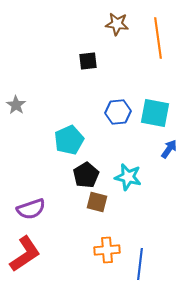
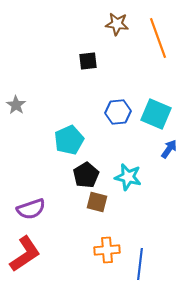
orange line: rotated 12 degrees counterclockwise
cyan square: moved 1 px right, 1 px down; rotated 12 degrees clockwise
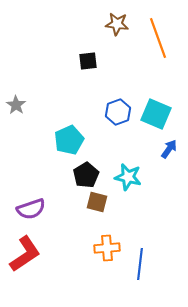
blue hexagon: rotated 15 degrees counterclockwise
orange cross: moved 2 px up
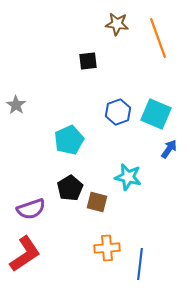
black pentagon: moved 16 px left, 13 px down
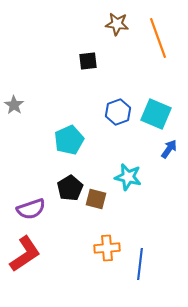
gray star: moved 2 px left
brown square: moved 1 px left, 3 px up
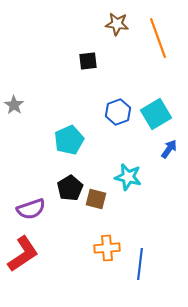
cyan square: rotated 36 degrees clockwise
red L-shape: moved 2 px left
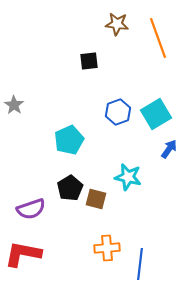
black square: moved 1 px right
red L-shape: rotated 135 degrees counterclockwise
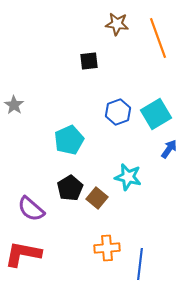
brown square: moved 1 px right, 1 px up; rotated 25 degrees clockwise
purple semicircle: rotated 60 degrees clockwise
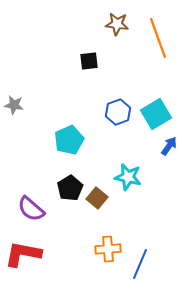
gray star: rotated 24 degrees counterclockwise
blue arrow: moved 3 px up
orange cross: moved 1 px right, 1 px down
blue line: rotated 16 degrees clockwise
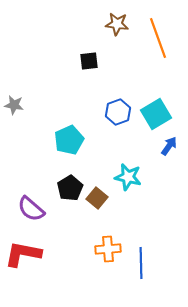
blue line: moved 1 px right, 1 px up; rotated 24 degrees counterclockwise
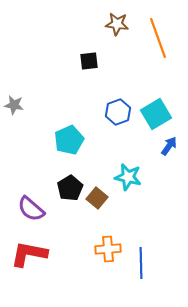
red L-shape: moved 6 px right
